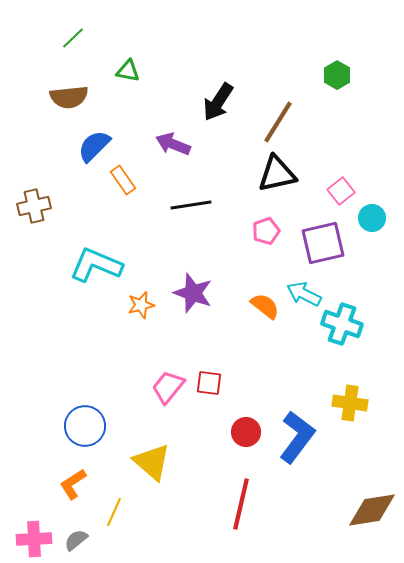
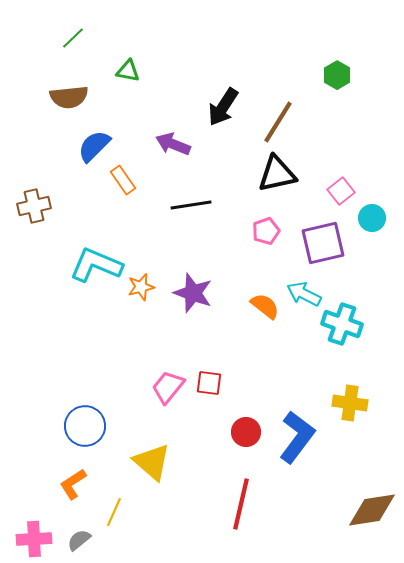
black arrow: moved 5 px right, 5 px down
orange star: moved 18 px up
gray semicircle: moved 3 px right
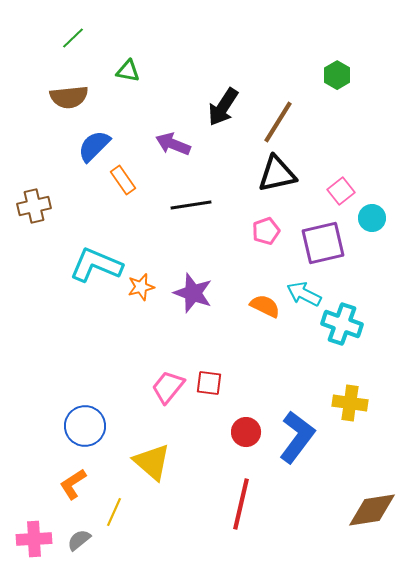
orange semicircle: rotated 12 degrees counterclockwise
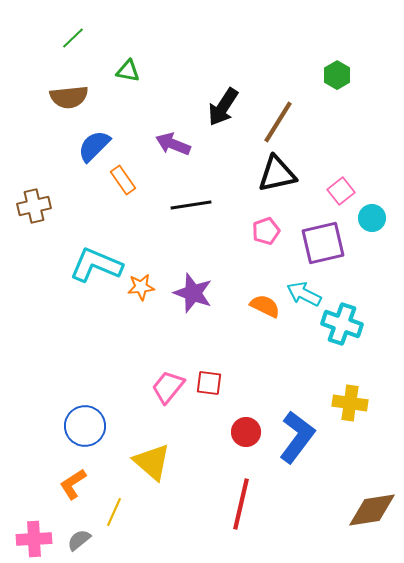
orange star: rotated 8 degrees clockwise
